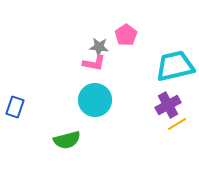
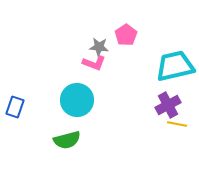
pink L-shape: rotated 10 degrees clockwise
cyan circle: moved 18 px left
yellow line: rotated 42 degrees clockwise
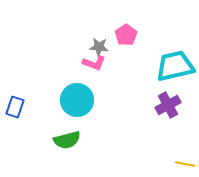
yellow line: moved 8 px right, 40 px down
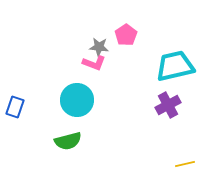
green semicircle: moved 1 px right, 1 px down
yellow line: rotated 24 degrees counterclockwise
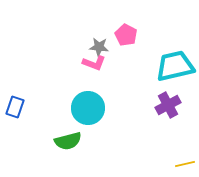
pink pentagon: rotated 10 degrees counterclockwise
cyan circle: moved 11 px right, 8 px down
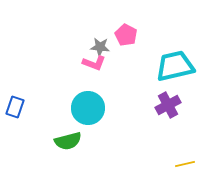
gray star: moved 1 px right
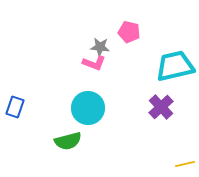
pink pentagon: moved 3 px right, 3 px up; rotated 15 degrees counterclockwise
purple cross: moved 7 px left, 2 px down; rotated 15 degrees counterclockwise
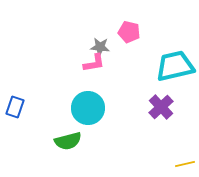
pink L-shape: rotated 30 degrees counterclockwise
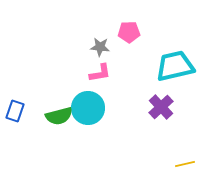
pink pentagon: rotated 15 degrees counterclockwise
pink L-shape: moved 6 px right, 10 px down
blue rectangle: moved 4 px down
green semicircle: moved 9 px left, 25 px up
